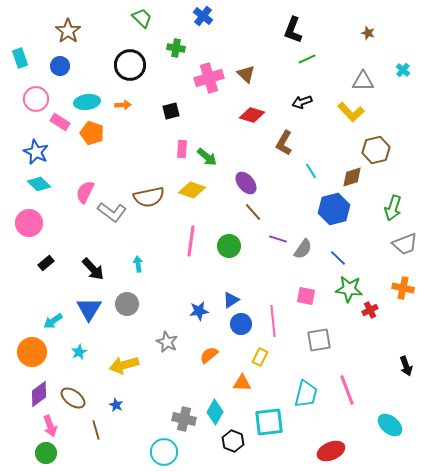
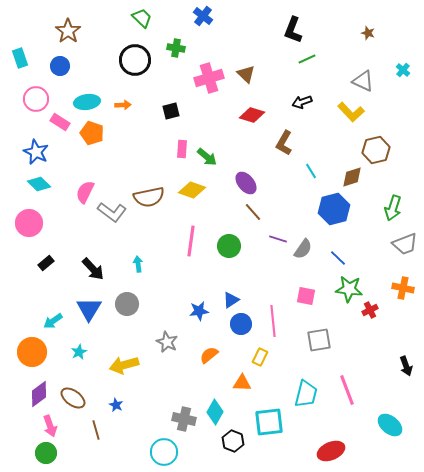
black circle at (130, 65): moved 5 px right, 5 px up
gray triangle at (363, 81): rotated 25 degrees clockwise
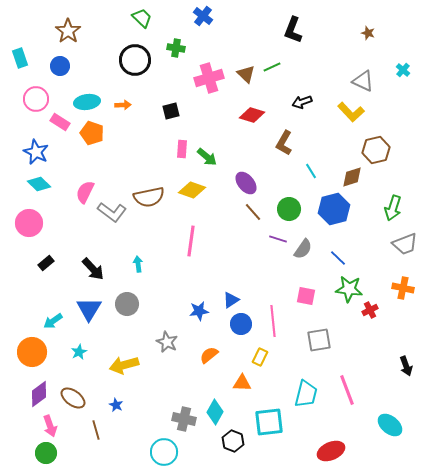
green line at (307, 59): moved 35 px left, 8 px down
green circle at (229, 246): moved 60 px right, 37 px up
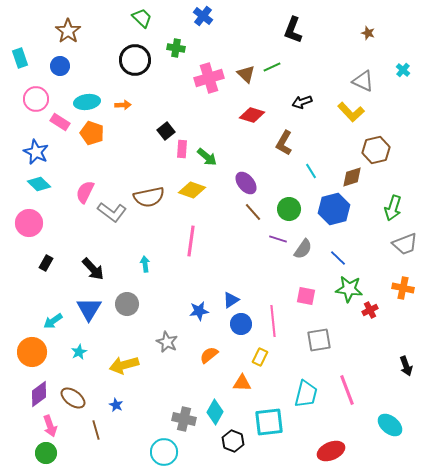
black square at (171, 111): moved 5 px left, 20 px down; rotated 24 degrees counterclockwise
black rectangle at (46, 263): rotated 21 degrees counterclockwise
cyan arrow at (138, 264): moved 7 px right
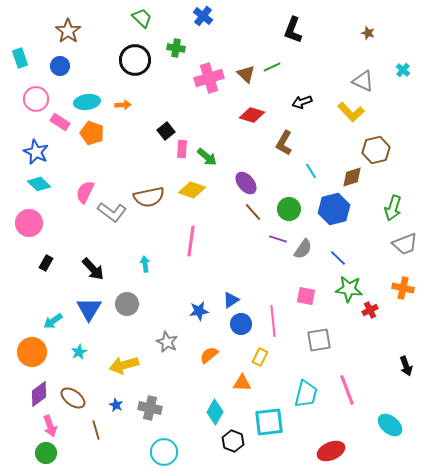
gray cross at (184, 419): moved 34 px left, 11 px up
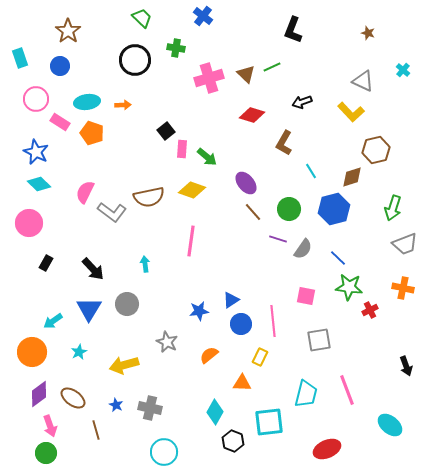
green star at (349, 289): moved 2 px up
red ellipse at (331, 451): moved 4 px left, 2 px up
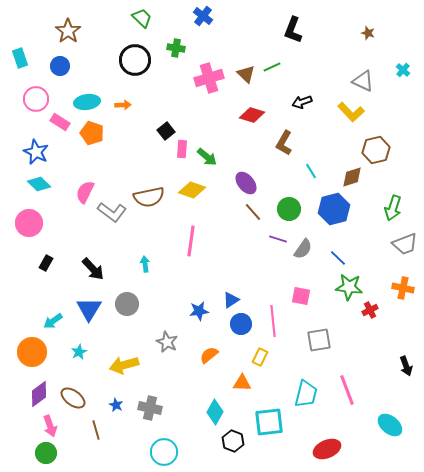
pink square at (306, 296): moved 5 px left
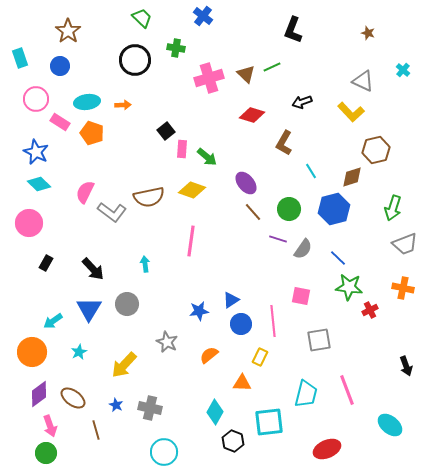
yellow arrow at (124, 365): rotated 32 degrees counterclockwise
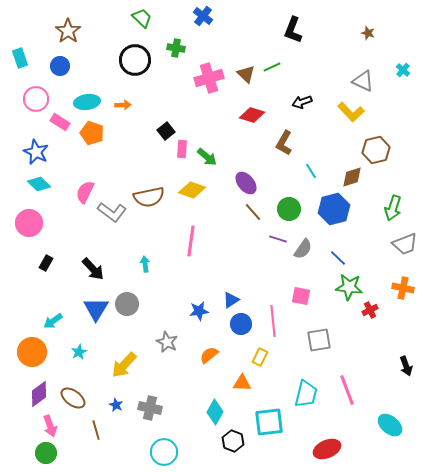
blue triangle at (89, 309): moved 7 px right
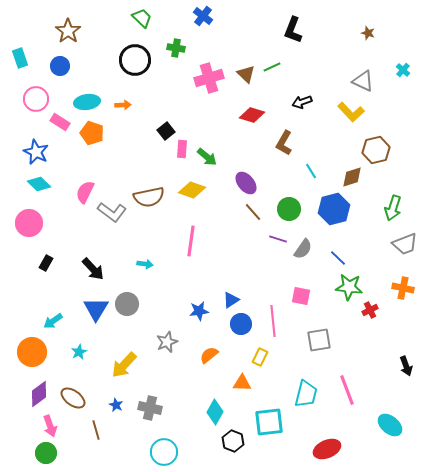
cyan arrow at (145, 264): rotated 105 degrees clockwise
gray star at (167, 342): rotated 25 degrees clockwise
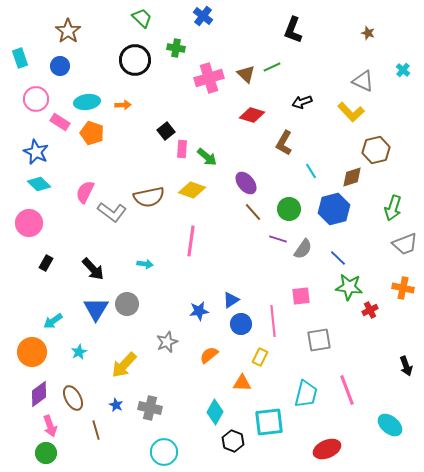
pink square at (301, 296): rotated 18 degrees counterclockwise
brown ellipse at (73, 398): rotated 25 degrees clockwise
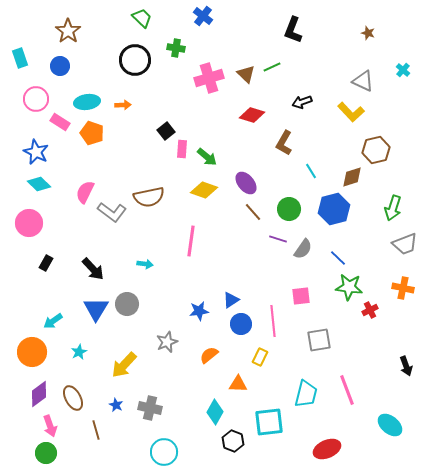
yellow diamond at (192, 190): moved 12 px right
orange triangle at (242, 383): moved 4 px left, 1 px down
